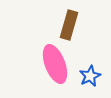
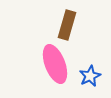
brown rectangle: moved 2 px left
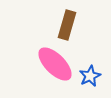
pink ellipse: rotated 24 degrees counterclockwise
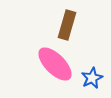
blue star: moved 2 px right, 2 px down
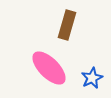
pink ellipse: moved 6 px left, 4 px down
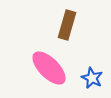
blue star: rotated 20 degrees counterclockwise
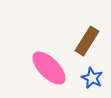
brown rectangle: moved 20 px right, 16 px down; rotated 16 degrees clockwise
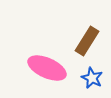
pink ellipse: moved 2 px left; rotated 21 degrees counterclockwise
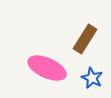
brown rectangle: moved 2 px left, 2 px up
